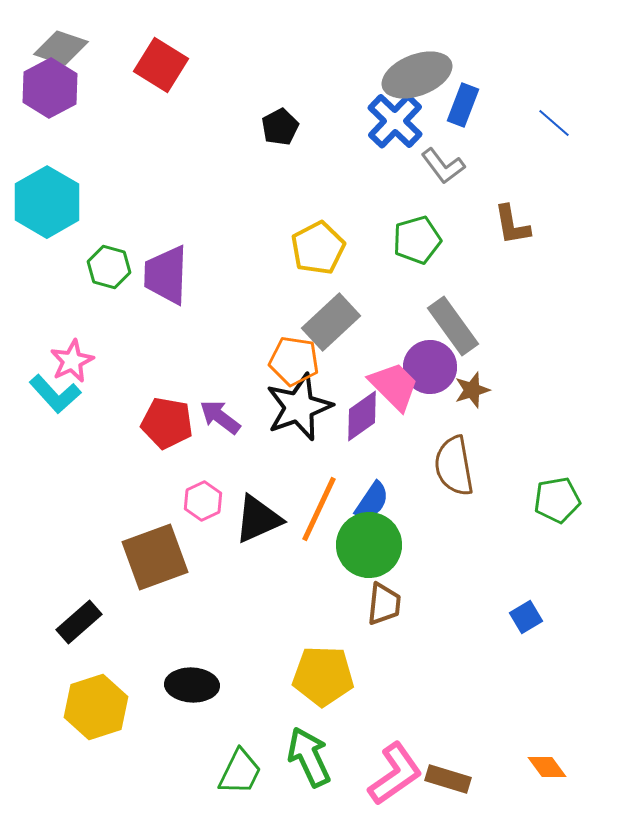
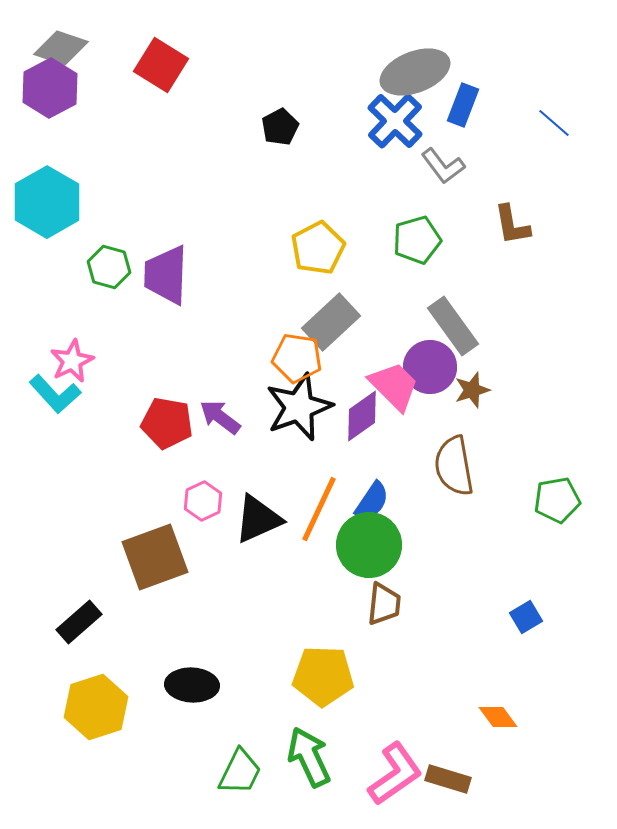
gray ellipse at (417, 75): moved 2 px left, 3 px up
orange pentagon at (294, 361): moved 3 px right, 3 px up
orange diamond at (547, 767): moved 49 px left, 50 px up
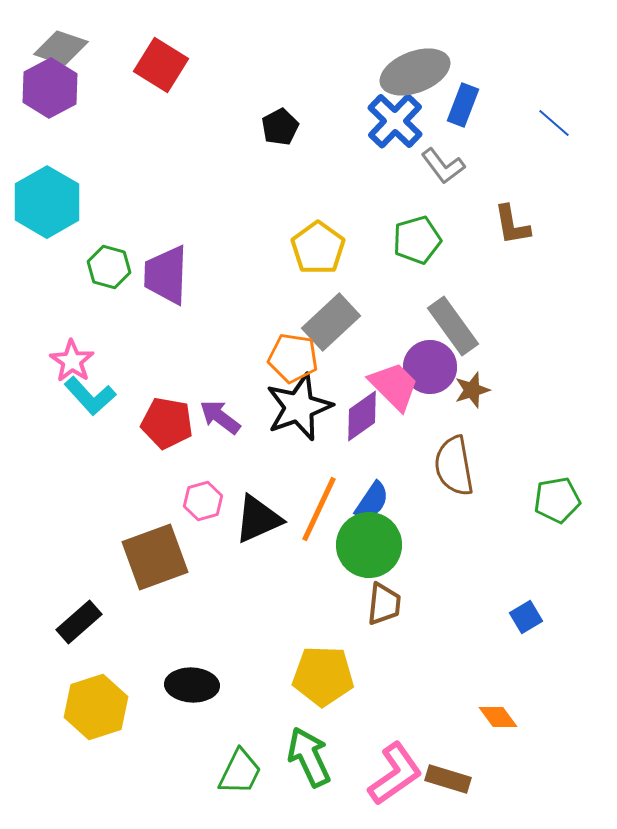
yellow pentagon at (318, 248): rotated 8 degrees counterclockwise
orange pentagon at (297, 358): moved 4 px left
pink star at (72, 361): rotated 12 degrees counterclockwise
cyan L-shape at (55, 394): moved 35 px right, 2 px down
pink hexagon at (203, 501): rotated 9 degrees clockwise
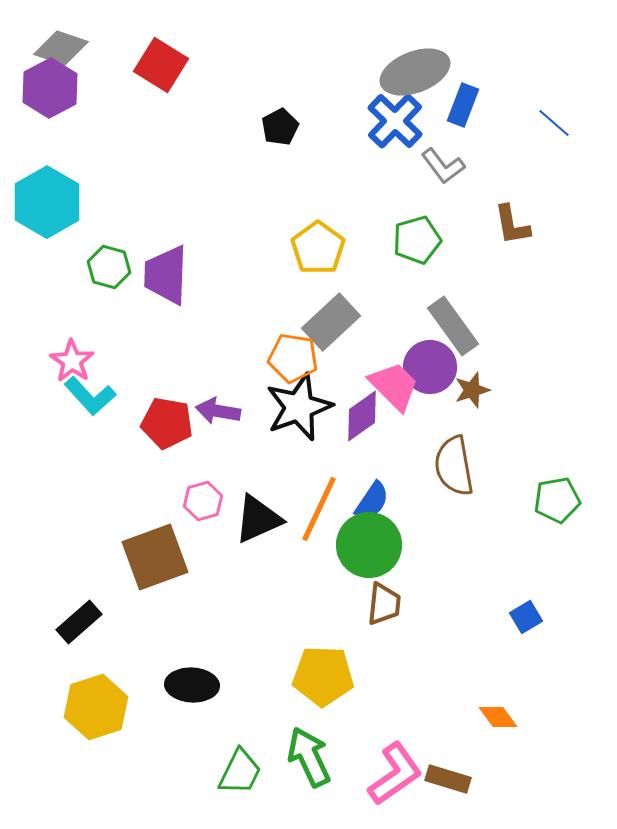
purple arrow at (220, 417): moved 2 px left, 6 px up; rotated 27 degrees counterclockwise
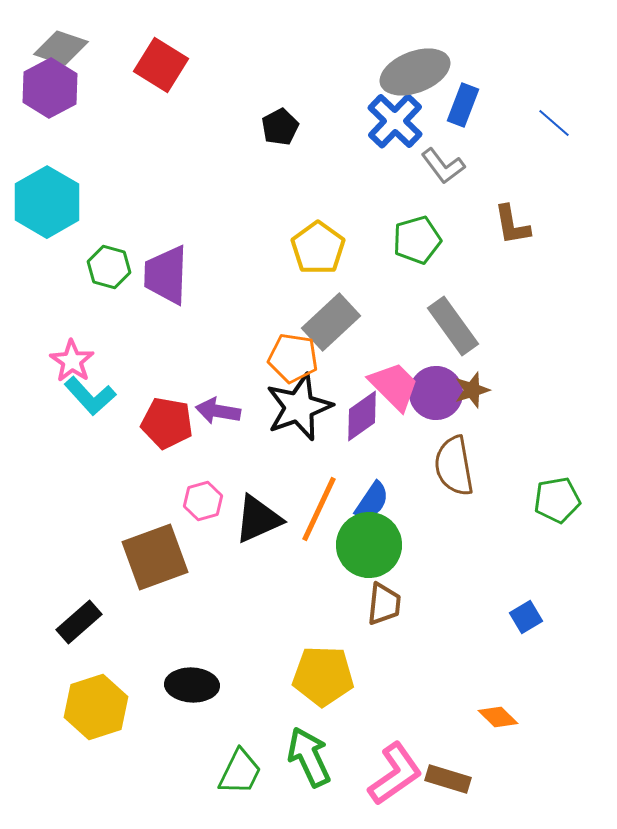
purple circle at (430, 367): moved 6 px right, 26 px down
orange diamond at (498, 717): rotated 9 degrees counterclockwise
